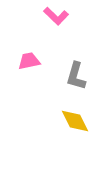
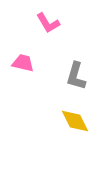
pink L-shape: moved 8 px left, 7 px down; rotated 15 degrees clockwise
pink trapezoid: moved 6 px left, 2 px down; rotated 25 degrees clockwise
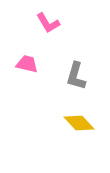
pink trapezoid: moved 4 px right, 1 px down
yellow diamond: moved 4 px right, 2 px down; rotated 16 degrees counterclockwise
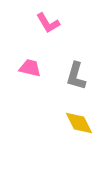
pink trapezoid: moved 3 px right, 4 px down
yellow diamond: rotated 16 degrees clockwise
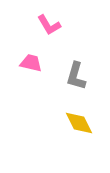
pink L-shape: moved 1 px right, 2 px down
pink trapezoid: moved 1 px right, 5 px up
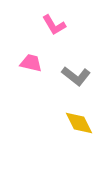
pink L-shape: moved 5 px right
gray L-shape: rotated 68 degrees counterclockwise
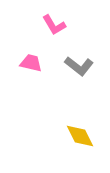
gray L-shape: moved 3 px right, 10 px up
yellow diamond: moved 1 px right, 13 px down
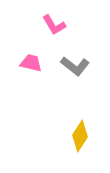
gray L-shape: moved 4 px left
yellow diamond: rotated 60 degrees clockwise
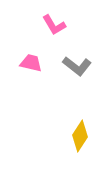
gray L-shape: moved 2 px right
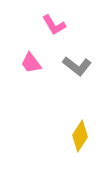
pink trapezoid: rotated 140 degrees counterclockwise
